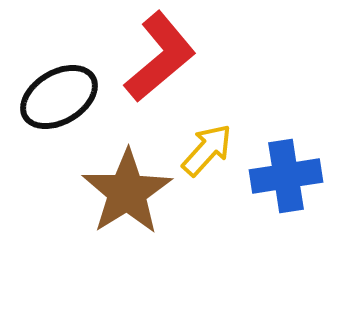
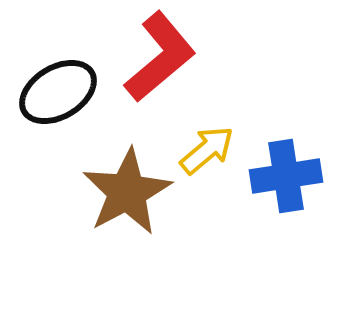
black ellipse: moved 1 px left, 5 px up
yellow arrow: rotated 8 degrees clockwise
brown star: rotated 4 degrees clockwise
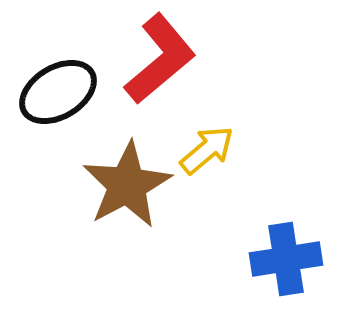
red L-shape: moved 2 px down
blue cross: moved 83 px down
brown star: moved 7 px up
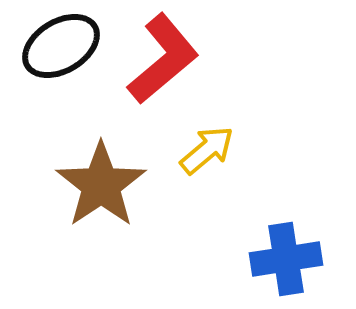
red L-shape: moved 3 px right
black ellipse: moved 3 px right, 46 px up
brown star: moved 26 px left; rotated 6 degrees counterclockwise
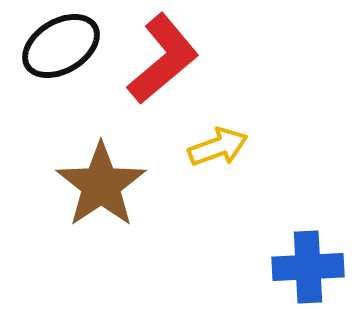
yellow arrow: moved 11 px right, 3 px up; rotated 20 degrees clockwise
blue cross: moved 22 px right, 8 px down; rotated 6 degrees clockwise
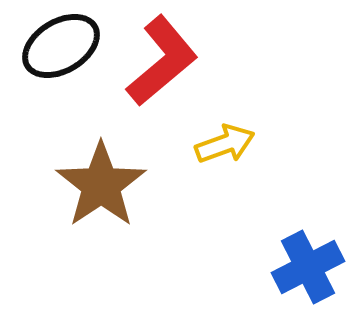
red L-shape: moved 1 px left, 2 px down
yellow arrow: moved 7 px right, 3 px up
blue cross: rotated 24 degrees counterclockwise
